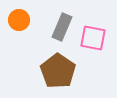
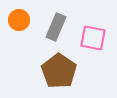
gray rectangle: moved 6 px left
brown pentagon: moved 1 px right
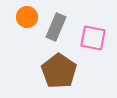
orange circle: moved 8 px right, 3 px up
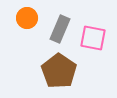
orange circle: moved 1 px down
gray rectangle: moved 4 px right, 2 px down
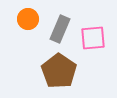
orange circle: moved 1 px right, 1 px down
pink square: rotated 16 degrees counterclockwise
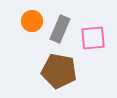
orange circle: moved 4 px right, 2 px down
brown pentagon: rotated 24 degrees counterclockwise
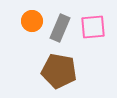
gray rectangle: moved 1 px up
pink square: moved 11 px up
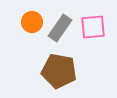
orange circle: moved 1 px down
gray rectangle: rotated 12 degrees clockwise
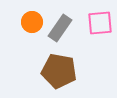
pink square: moved 7 px right, 4 px up
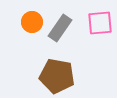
brown pentagon: moved 2 px left, 5 px down
